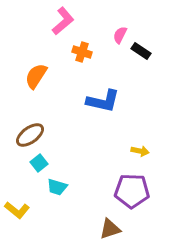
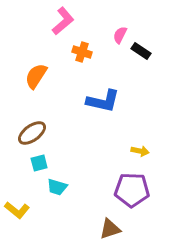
brown ellipse: moved 2 px right, 2 px up
cyan square: rotated 24 degrees clockwise
purple pentagon: moved 1 px up
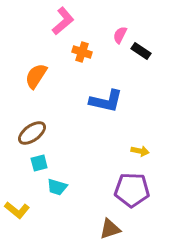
blue L-shape: moved 3 px right
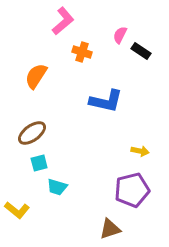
purple pentagon: rotated 16 degrees counterclockwise
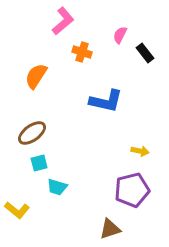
black rectangle: moved 4 px right, 2 px down; rotated 18 degrees clockwise
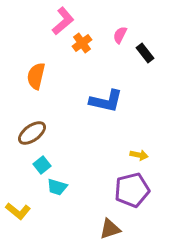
orange cross: moved 9 px up; rotated 36 degrees clockwise
orange semicircle: rotated 20 degrees counterclockwise
yellow arrow: moved 1 px left, 4 px down
cyan square: moved 3 px right, 2 px down; rotated 24 degrees counterclockwise
yellow L-shape: moved 1 px right, 1 px down
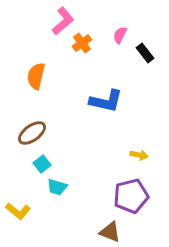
cyan square: moved 1 px up
purple pentagon: moved 1 px left, 6 px down
brown triangle: moved 3 px down; rotated 40 degrees clockwise
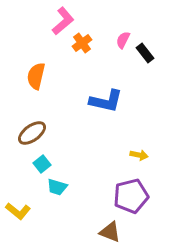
pink semicircle: moved 3 px right, 5 px down
